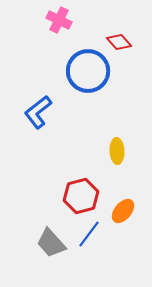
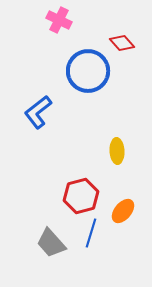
red diamond: moved 3 px right, 1 px down
blue line: moved 2 px right, 1 px up; rotated 20 degrees counterclockwise
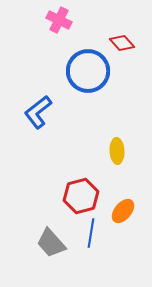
blue line: rotated 8 degrees counterclockwise
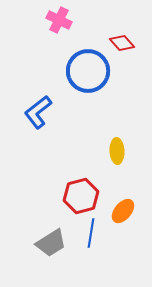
gray trapezoid: rotated 80 degrees counterclockwise
